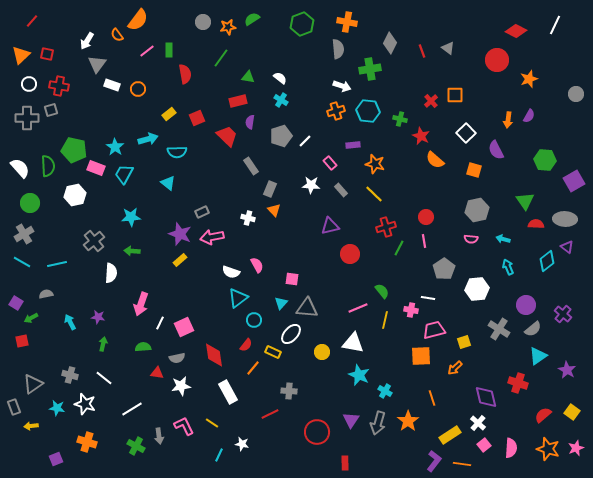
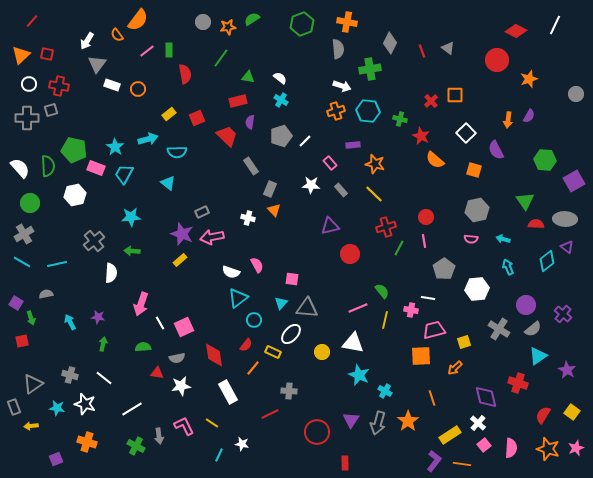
purple star at (180, 234): moved 2 px right
green arrow at (31, 318): rotated 80 degrees counterclockwise
white line at (160, 323): rotated 56 degrees counterclockwise
red semicircle at (543, 415): rotated 18 degrees counterclockwise
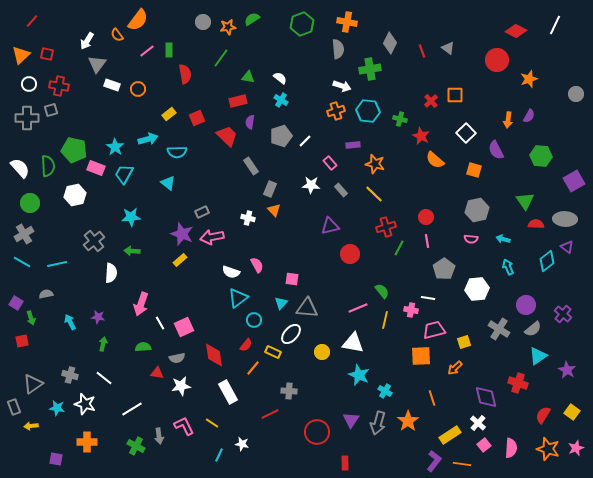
green hexagon at (545, 160): moved 4 px left, 4 px up
pink line at (424, 241): moved 3 px right
orange cross at (87, 442): rotated 18 degrees counterclockwise
purple square at (56, 459): rotated 32 degrees clockwise
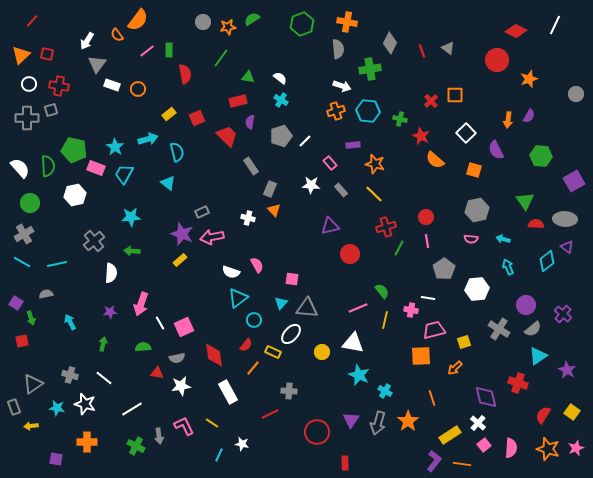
cyan semicircle at (177, 152): rotated 102 degrees counterclockwise
purple star at (98, 317): moved 12 px right, 5 px up; rotated 16 degrees counterclockwise
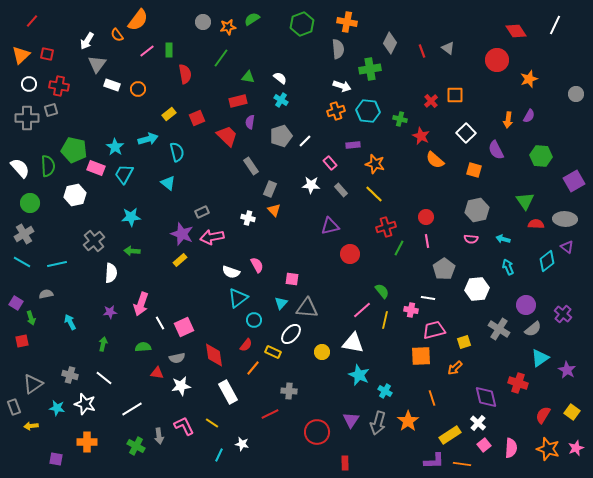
red diamond at (516, 31): rotated 30 degrees clockwise
pink line at (358, 308): moved 4 px right, 2 px down; rotated 18 degrees counterclockwise
cyan triangle at (538, 356): moved 2 px right, 2 px down
purple L-shape at (434, 461): rotated 50 degrees clockwise
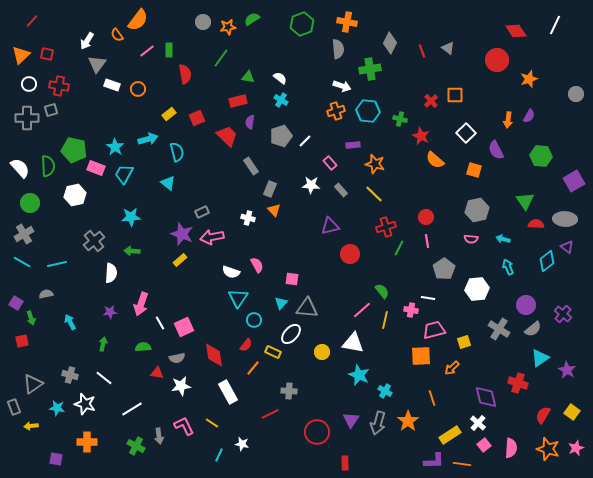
cyan triangle at (238, 298): rotated 20 degrees counterclockwise
orange arrow at (455, 368): moved 3 px left
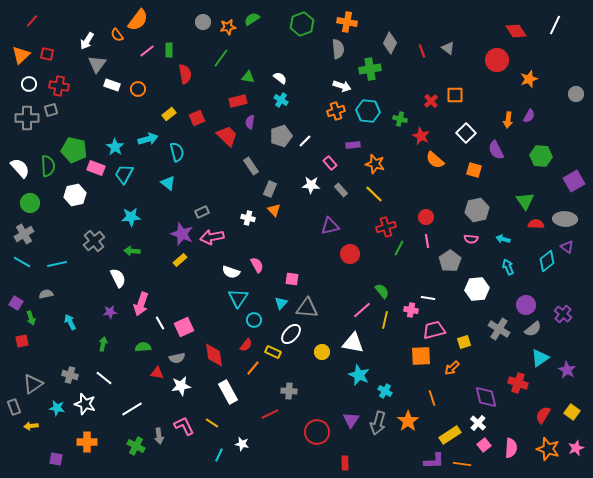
gray pentagon at (444, 269): moved 6 px right, 8 px up
white semicircle at (111, 273): moved 7 px right, 5 px down; rotated 30 degrees counterclockwise
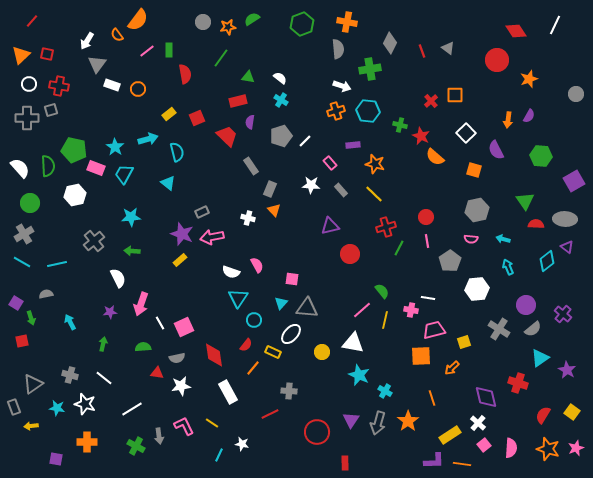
green cross at (400, 119): moved 6 px down
orange semicircle at (435, 160): moved 3 px up
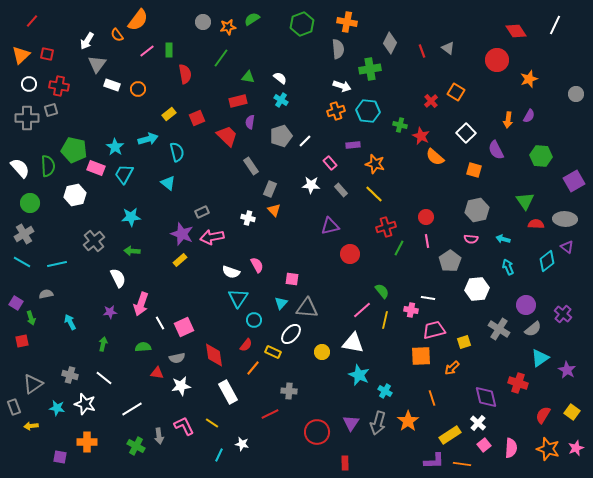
orange square at (455, 95): moved 1 px right, 3 px up; rotated 30 degrees clockwise
purple triangle at (351, 420): moved 3 px down
purple square at (56, 459): moved 4 px right, 2 px up
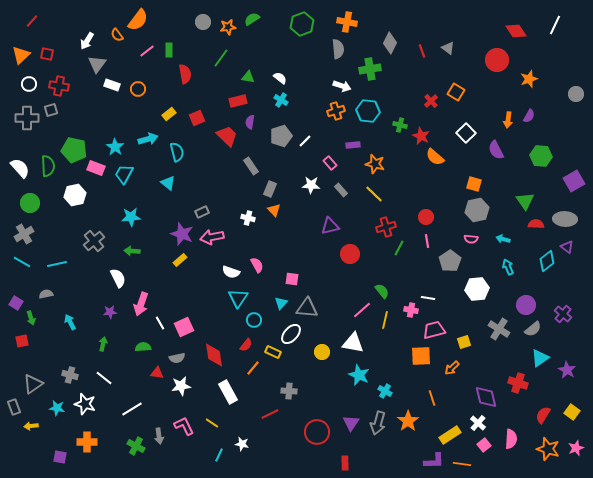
orange square at (474, 170): moved 14 px down
pink semicircle at (511, 448): moved 9 px up
